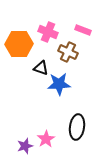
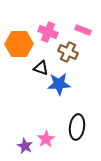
purple star: rotated 28 degrees counterclockwise
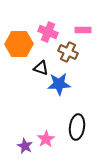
pink rectangle: rotated 21 degrees counterclockwise
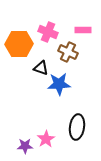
purple star: rotated 28 degrees counterclockwise
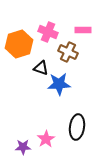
orange hexagon: rotated 16 degrees counterclockwise
purple star: moved 2 px left, 1 px down
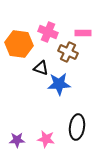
pink rectangle: moved 3 px down
orange hexagon: rotated 24 degrees clockwise
pink star: rotated 30 degrees counterclockwise
purple star: moved 6 px left, 7 px up
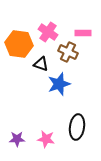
pink cross: rotated 12 degrees clockwise
black triangle: moved 4 px up
blue star: rotated 15 degrees counterclockwise
purple star: moved 1 px up
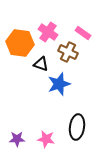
pink rectangle: rotated 35 degrees clockwise
orange hexagon: moved 1 px right, 1 px up
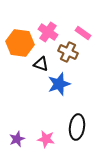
purple star: rotated 21 degrees counterclockwise
